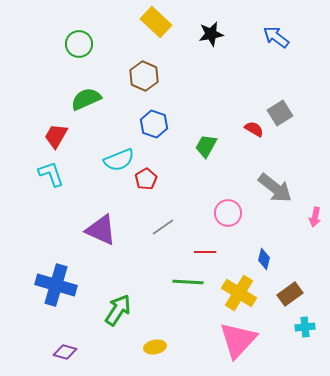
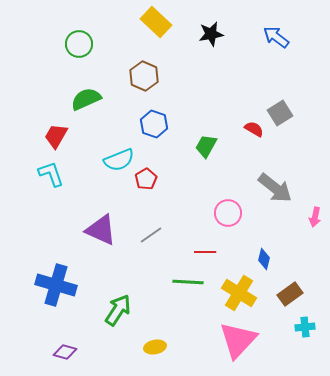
gray line: moved 12 px left, 8 px down
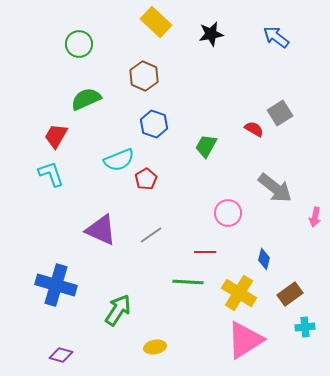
pink triangle: moved 7 px right; rotated 15 degrees clockwise
purple diamond: moved 4 px left, 3 px down
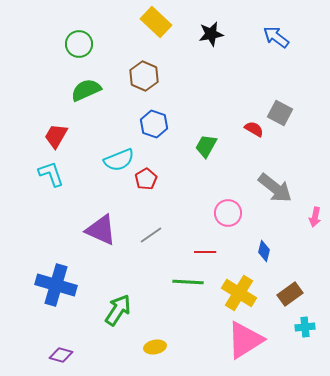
green semicircle: moved 9 px up
gray square: rotated 30 degrees counterclockwise
blue diamond: moved 8 px up
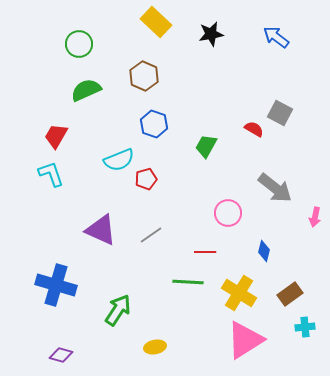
red pentagon: rotated 15 degrees clockwise
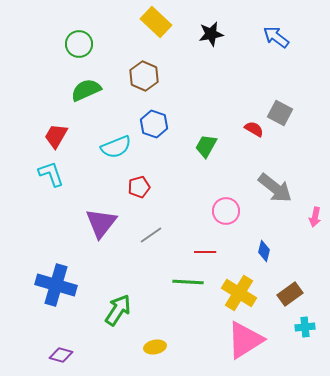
cyan semicircle: moved 3 px left, 13 px up
red pentagon: moved 7 px left, 8 px down
pink circle: moved 2 px left, 2 px up
purple triangle: moved 7 px up; rotated 44 degrees clockwise
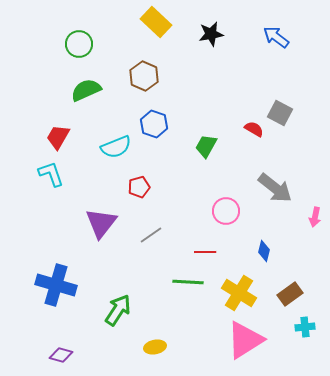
red trapezoid: moved 2 px right, 1 px down
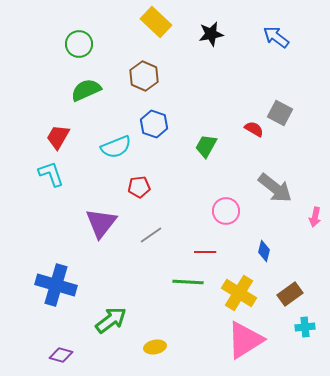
red pentagon: rotated 10 degrees clockwise
green arrow: moved 7 px left, 10 px down; rotated 20 degrees clockwise
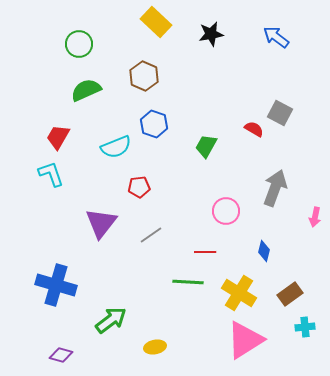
gray arrow: rotated 108 degrees counterclockwise
